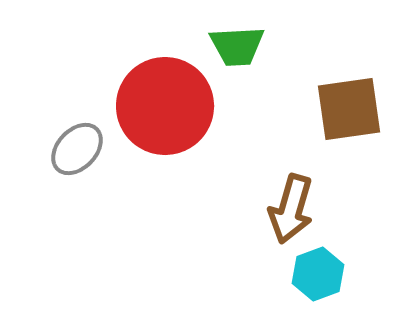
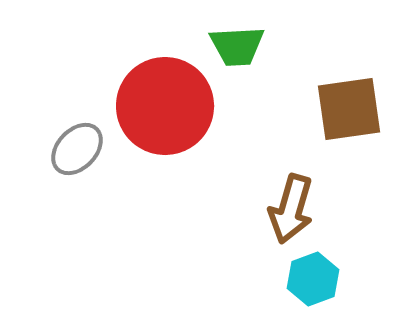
cyan hexagon: moved 5 px left, 5 px down
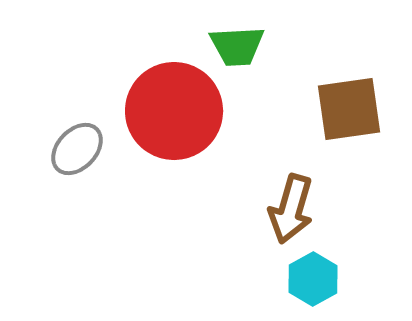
red circle: moved 9 px right, 5 px down
cyan hexagon: rotated 9 degrees counterclockwise
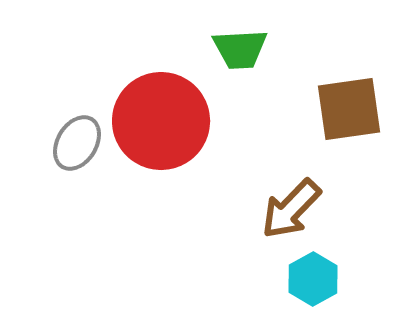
green trapezoid: moved 3 px right, 3 px down
red circle: moved 13 px left, 10 px down
gray ellipse: moved 6 px up; rotated 12 degrees counterclockwise
brown arrow: rotated 28 degrees clockwise
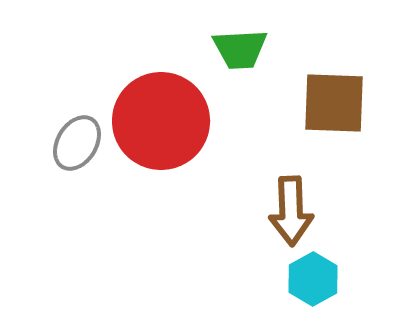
brown square: moved 15 px left, 6 px up; rotated 10 degrees clockwise
brown arrow: moved 2 px down; rotated 46 degrees counterclockwise
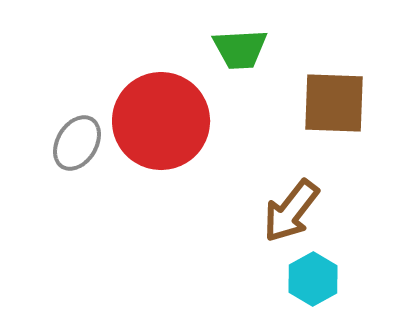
brown arrow: rotated 40 degrees clockwise
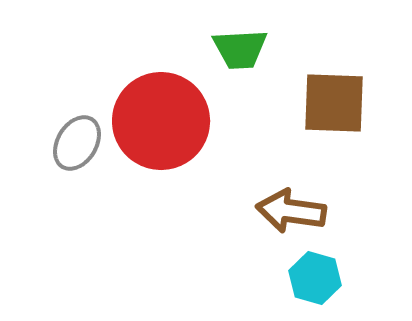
brown arrow: rotated 60 degrees clockwise
cyan hexagon: moved 2 px right, 1 px up; rotated 15 degrees counterclockwise
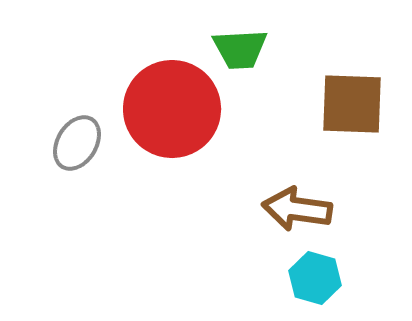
brown square: moved 18 px right, 1 px down
red circle: moved 11 px right, 12 px up
brown arrow: moved 6 px right, 2 px up
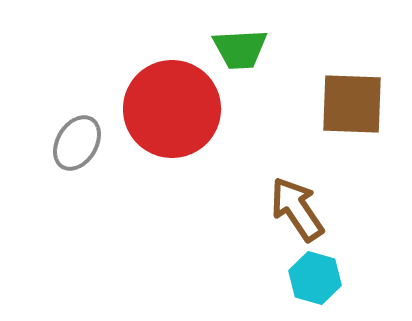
brown arrow: rotated 48 degrees clockwise
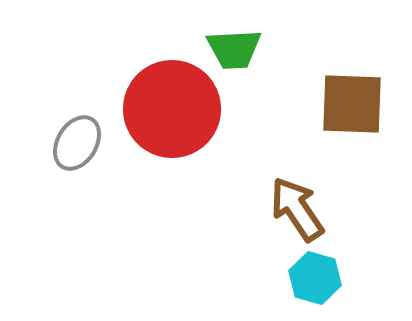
green trapezoid: moved 6 px left
